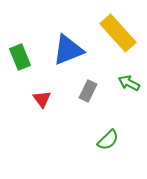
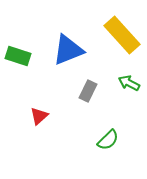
yellow rectangle: moved 4 px right, 2 px down
green rectangle: moved 2 px left, 1 px up; rotated 50 degrees counterclockwise
red triangle: moved 3 px left, 17 px down; rotated 24 degrees clockwise
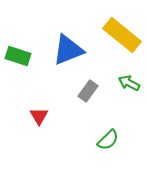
yellow rectangle: rotated 9 degrees counterclockwise
gray rectangle: rotated 10 degrees clockwise
red triangle: rotated 18 degrees counterclockwise
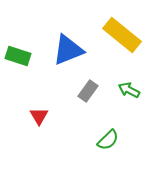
green arrow: moved 7 px down
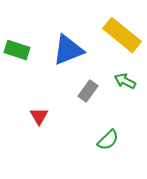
green rectangle: moved 1 px left, 6 px up
green arrow: moved 4 px left, 9 px up
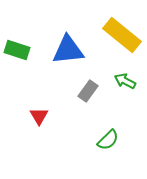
blue triangle: rotated 16 degrees clockwise
